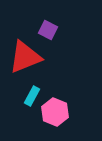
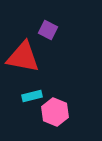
red triangle: moved 2 px left; rotated 33 degrees clockwise
cyan rectangle: rotated 48 degrees clockwise
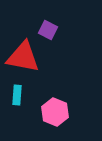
cyan rectangle: moved 15 px left, 1 px up; rotated 72 degrees counterclockwise
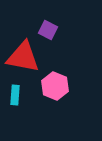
cyan rectangle: moved 2 px left
pink hexagon: moved 26 px up
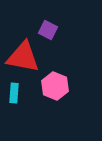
cyan rectangle: moved 1 px left, 2 px up
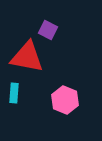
red triangle: moved 4 px right
pink hexagon: moved 10 px right, 14 px down
